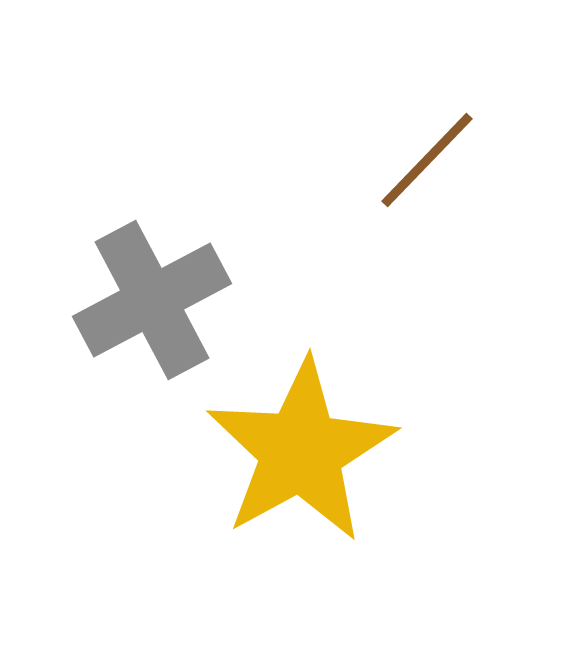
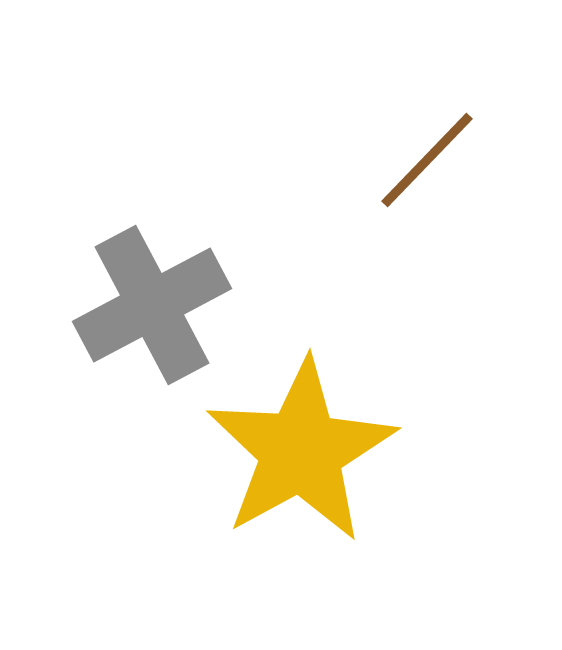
gray cross: moved 5 px down
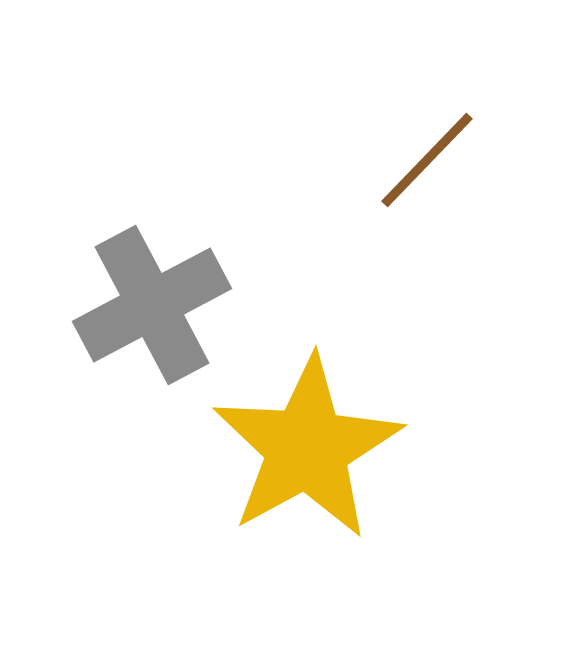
yellow star: moved 6 px right, 3 px up
